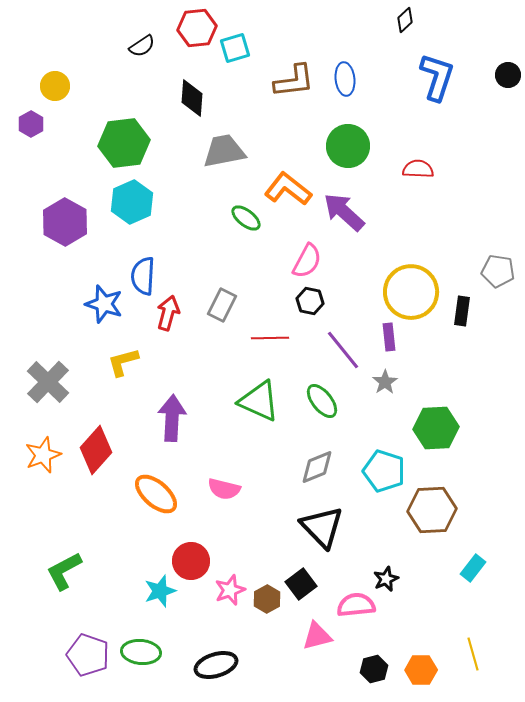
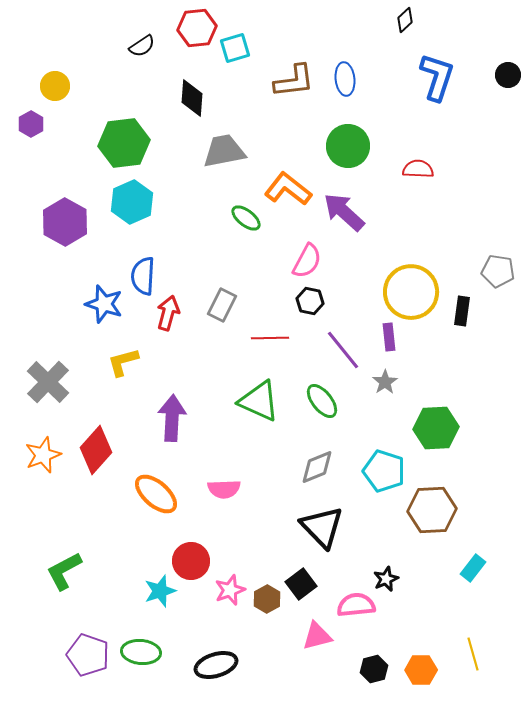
pink semicircle at (224, 489): rotated 16 degrees counterclockwise
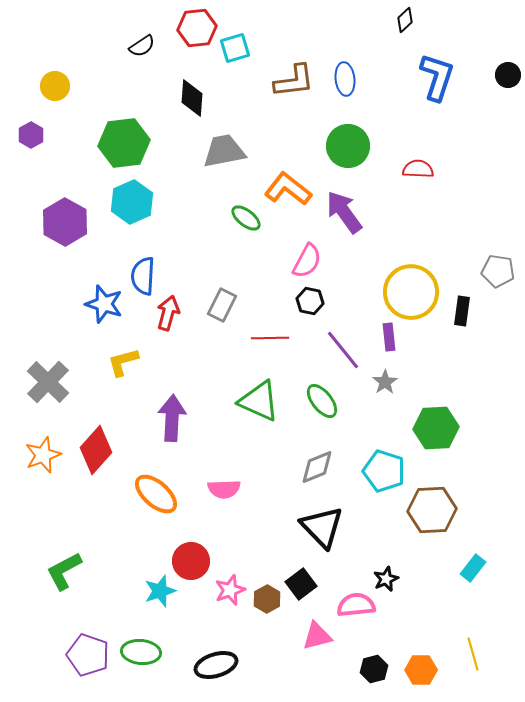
purple hexagon at (31, 124): moved 11 px down
purple arrow at (344, 212): rotated 12 degrees clockwise
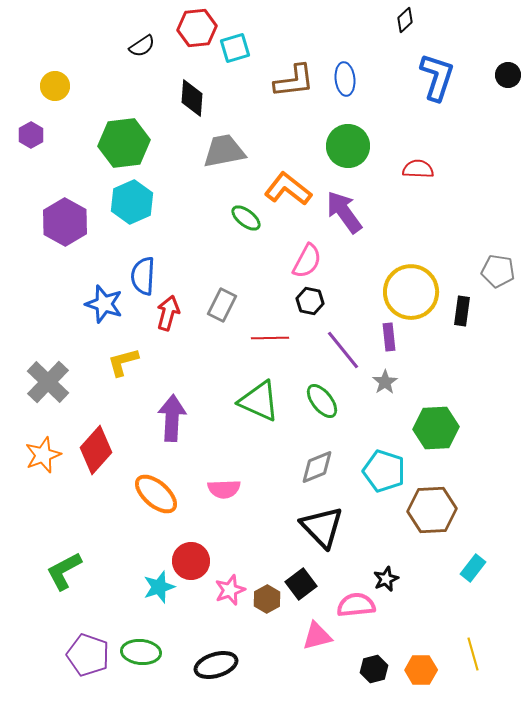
cyan star at (160, 591): moved 1 px left, 4 px up
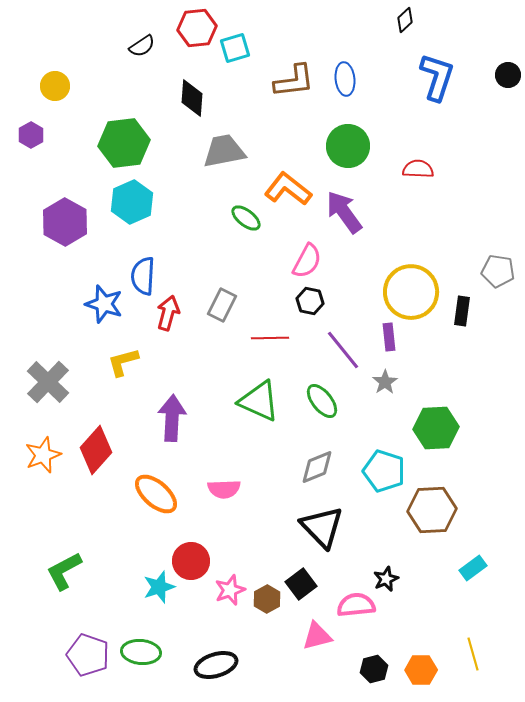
cyan rectangle at (473, 568): rotated 16 degrees clockwise
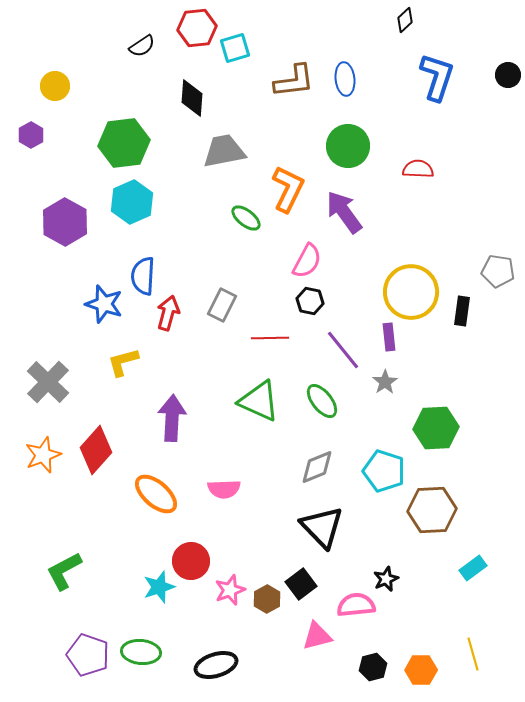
orange L-shape at (288, 189): rotated 78 degrees clockwise
black hexagon at (374, 669): moved 1 px left, 2 px up
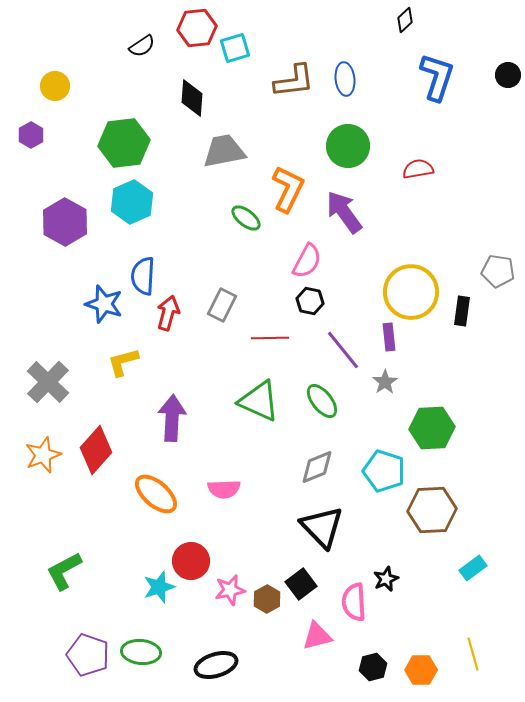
red semicircle at (418, 169): rotated 12 degrees counterclockwise
green hexagon at (436, 428): moved 4 px left
pink star at (230, 590): rotated 8 degrees clockwise
pink semicircle at (356, 605): moved 2 px left, 3 px up; rotated 87 degrees counterclockwise
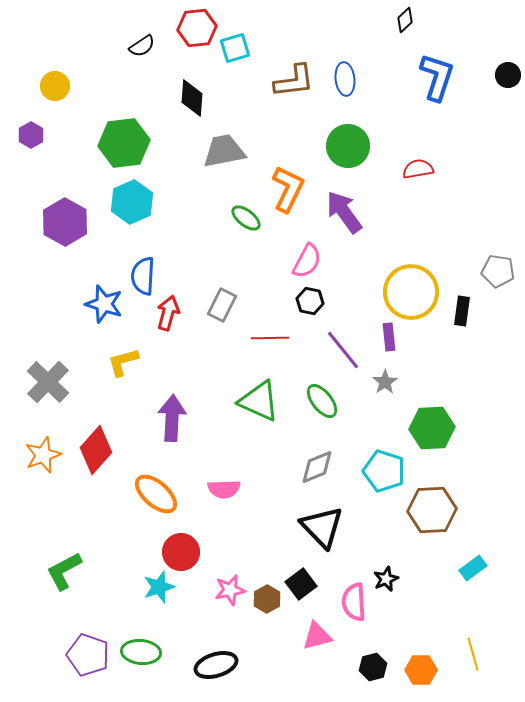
red circle at (191, 561): moved 10 px left, 9 px up
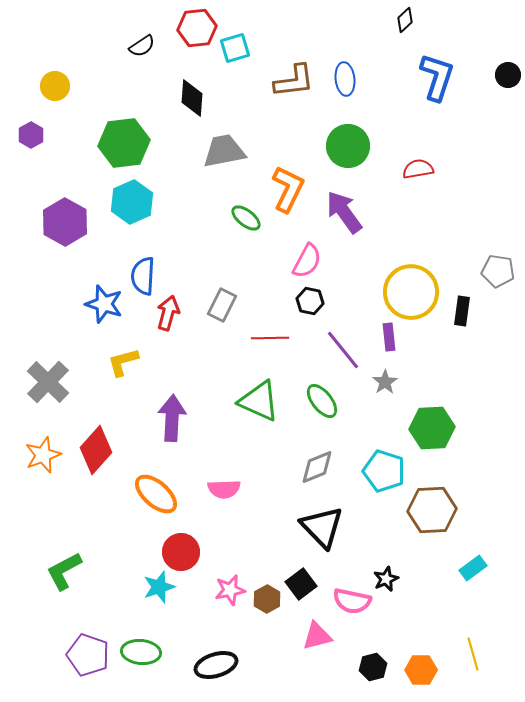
pink semicircle at (354, 602): moved 2 px left, 1 px up; rotated 75 degrees counterclockwise
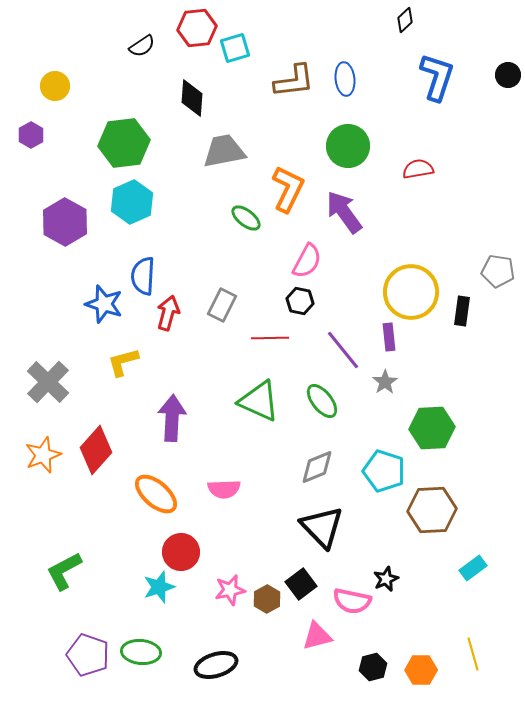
black hexagon at (310, 301): moved 10 px left
